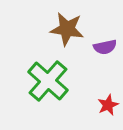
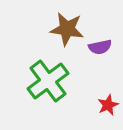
purple semicircle: moved 5 px left
green cross: rotated 12 degrees clockwise
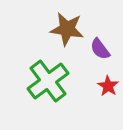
purple semicircle: moved 2 px down; rotated 65 degrees clockwise
red star: moved 19 px up; rotated 15 degrees counterclockwise
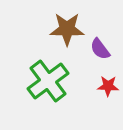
brown star: rotated 8 degrees counterclockwise
red star: rotated 30 degrees counterclockwise
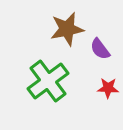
brown star: rotated 12 degrees counterclockwise
red star: moved 2 px down
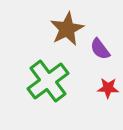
brown star: rotated 16 degrees counterclockwise
